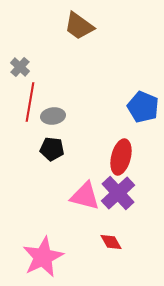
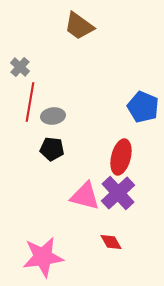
pink star: rotated 18 degrees clockwise
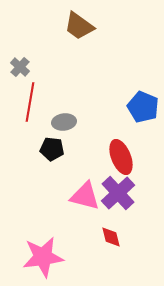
gray ellipse: moved 11 px right, 6 px down
red ellipse: rotated 36 degrees counterclockwise
red diamond: moved 5 px up; rotated 15 degrees clockwise
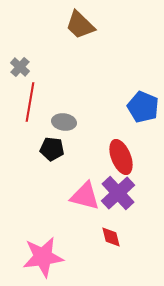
brown trapezoid: moved 1 px right, 1 px up; rotated 8 degrees clockwise
gray ellipse: rotated 15 degrees clockwise
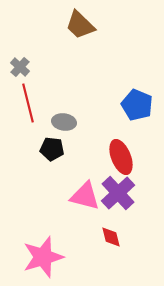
red line: moved 2 px left, 1 px down; rotated 24 degrees counterclockwise
blue pentagon: moved 6 px left, 2 px up
pink star: rotated 9 degrees counterclockwise
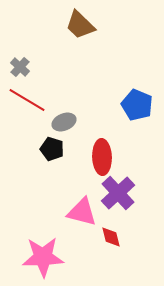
red line: moved 1 px left, 3 px up; rotated 45 degrees counterclockwise
gray ellipse: rotated 30 degrees counterclockwise
black pentagon: rotated 10 degrees clockwise
red ellipse: moved 19 px left; rotated 20 degrees clockwise
pink triangle: moved 3 px left, 16 px down
pink star: rotated 15 degrees clockwise
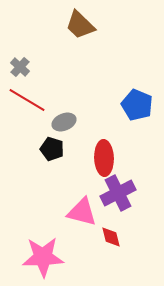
red ellipse: moved 2 px right, 1 px down
purple cross: rotated 16 degrees clockwise
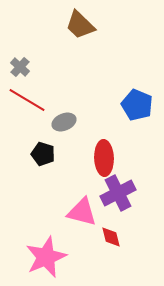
black pentagon: moved 9 px left, 5 px down
pink star: moved 3 px right; rotated 21 degrees counterclockwise
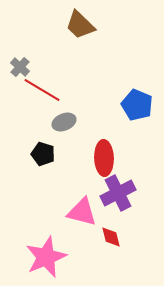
red line: moved 15 px right, 10 px up
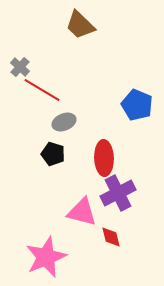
black pentagon: moved 10 px right
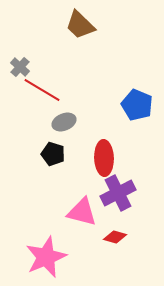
red diamond: moved 4 px right; rotated 60 degrees counterclockwise
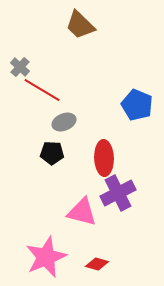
black pentagon: moved 1 px left, 1 px up; rotated 15 degrees counterclockwise
red diamond: moved 18 px left, 27 px down
